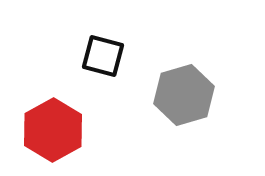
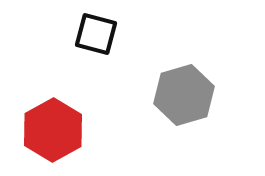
black square: moved 7 px left, 22 px up
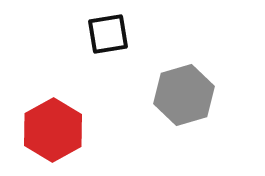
black square: moved 12 px right; rotated 24 degrees counterclockwise
